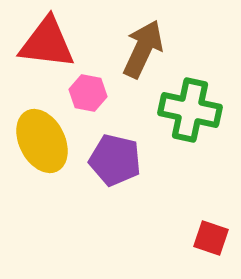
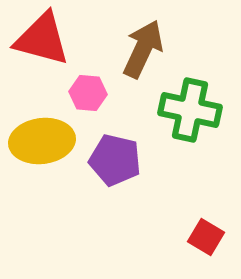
red triangle: moved 5 px left, 4 px up; rotated 8 degrees clockwise
pink hexagon: rotated 6 degrees counterclockwise
yellow ellipse: rotated 70 degrees counterclockwise
red square: moved 5 px left, 1 px up; rotated 12 degrees clockwise
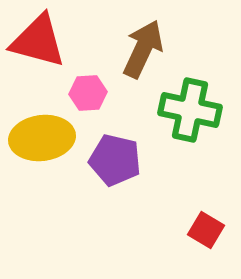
red triangle: moved 4 px left, 2 px down
pink hexagon: rotated 9 degrees counterclockwise
yellow ellipse: moved 3 px up
red square: moved 7 px up
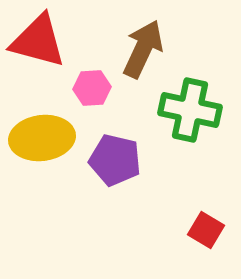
pink hexagon: moved 4 px right, 5 px up
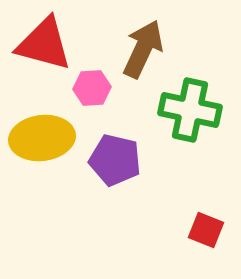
red triangle: moved 6 px right, 3 px down
red square: rotated 9 degrees counterclockwise
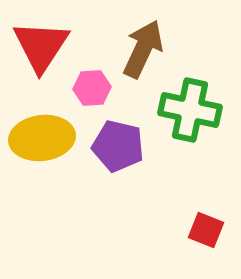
red triangle: moved 3 px left, 2 px down; rotated 48 degrees clockwise
purple pentagon: moved 3 px right, 14 px up
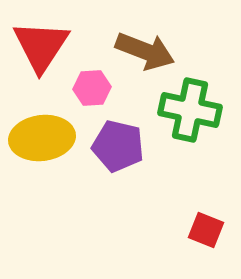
brown arrow: moved 2 px right, 2 px down; rotated 86 degrees clockwise
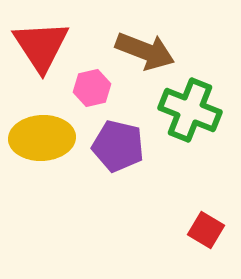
red triangle: rotated 6 degrees counterclockwise
pink hexagon: rotated 9 degrees counterclockwise
green cross: rotated 10 degrees clockwise
yellow ellipse: rotated 4 degrees clockwise
red square: rotated 9 degrees clockwise
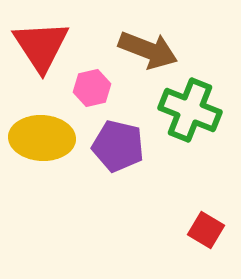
brown arrow: moved 3 px right, 1 px up
yellow ellipse: rotated 6 degrees clockwise
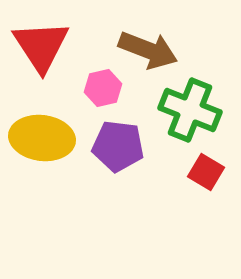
pink hexagon: moved 11 px right
yellow ellipse: rotated 4 degrees clockwise
purple pentagon: rotated 6 degrees counterclockwise
red square: moved 58 px up
